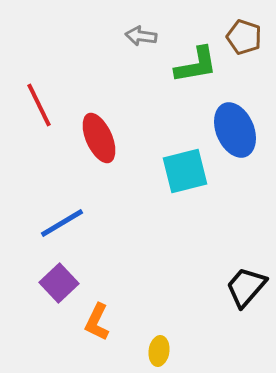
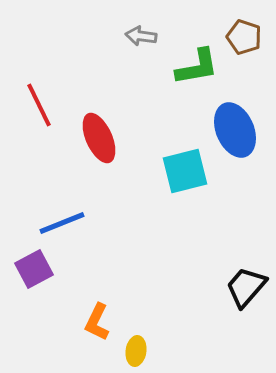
green L-shape: moved 1 px right, 2 px down
blue line: rotated 9 degrees clockwise
purple square: moved 25 px left, 14 px up; rotated 15 degrees clockwise
yellow ellipse: moved 23 px left
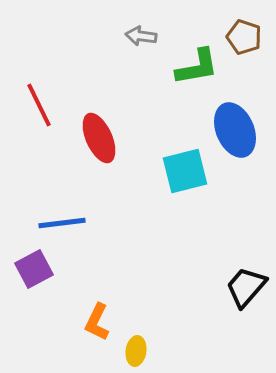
blue line: rotated 15 degrees clockwise
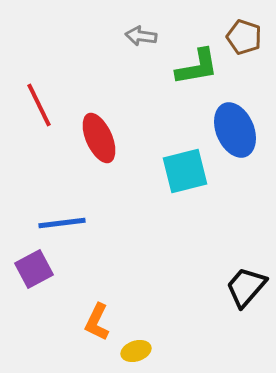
yellow ellipse: rotated 64 degrees clockwise
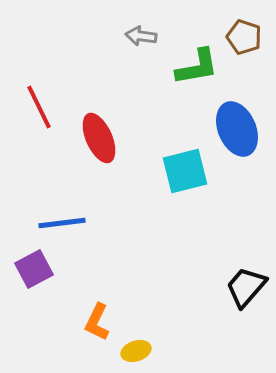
red line: moved 2 px down
blue ellipse: moved 2 px right, 1 px up
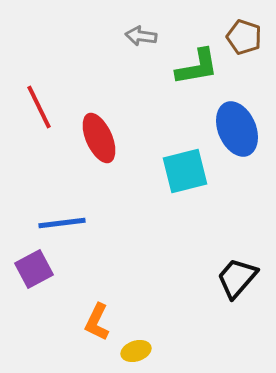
black trapezoid: moved 9 px left, 9 px up
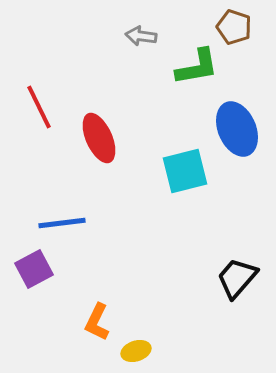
brown pentagon: moved 10 px left, 10 px up
